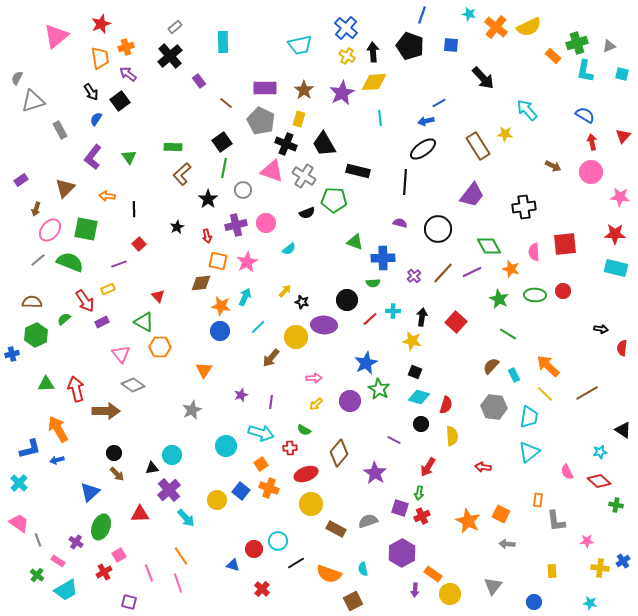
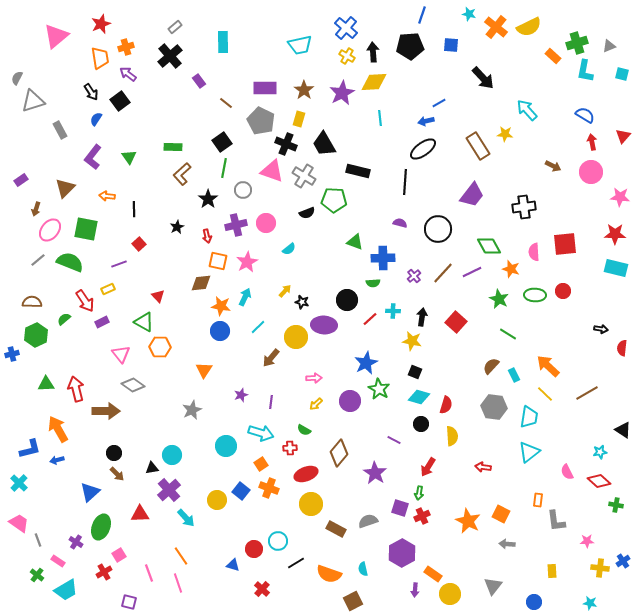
black pentagon at (410, 46): rotated 24 degrees counterclockwise
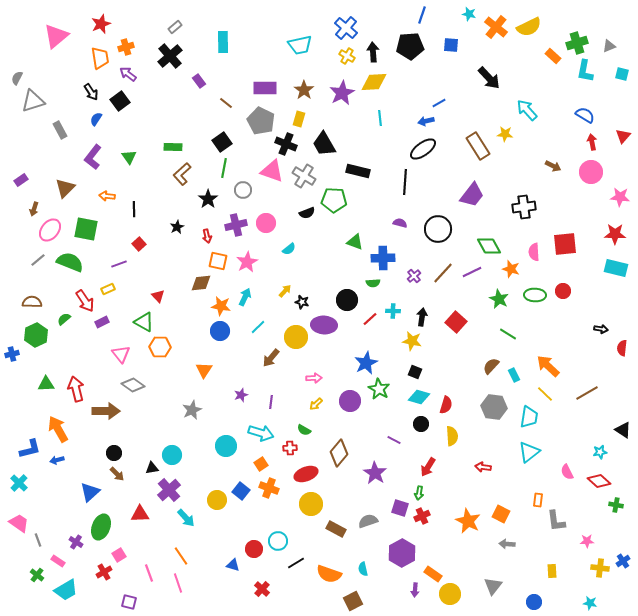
black arrow at (483, 78): moved 6 px right
brown arrow at (36, 209): moved 2 px left
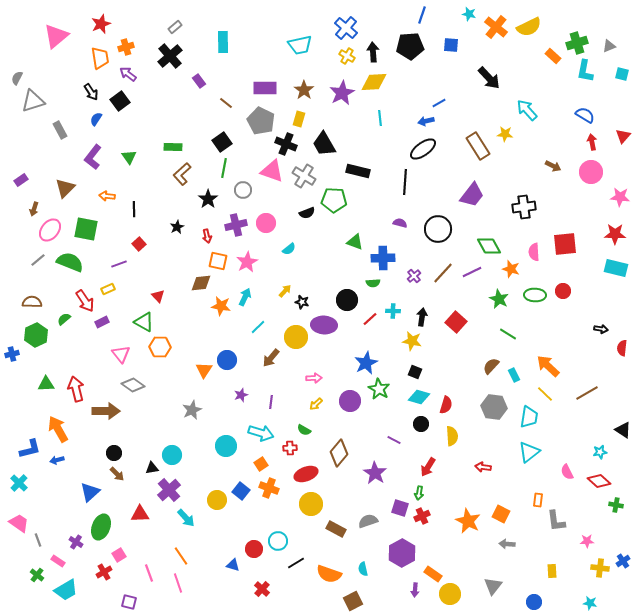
blue circle at (220, 331): moved 7 px right, 29 px down
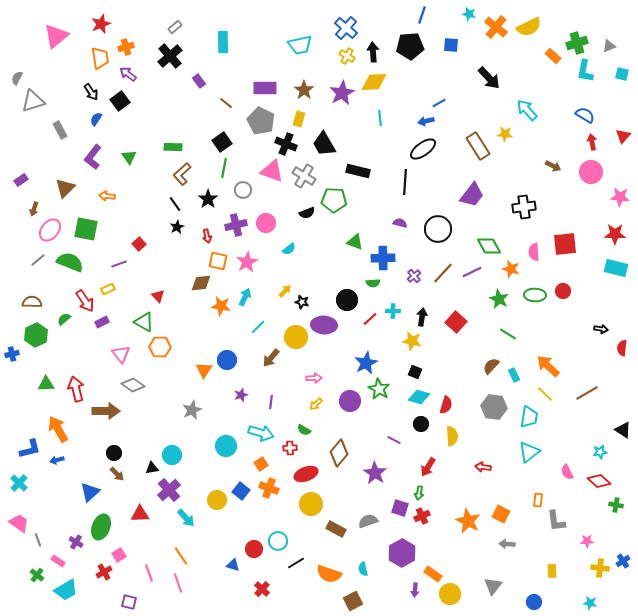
black line at (134, 209): moved 41 px right, 5 px up; rotated 35 degrees counterclockwise
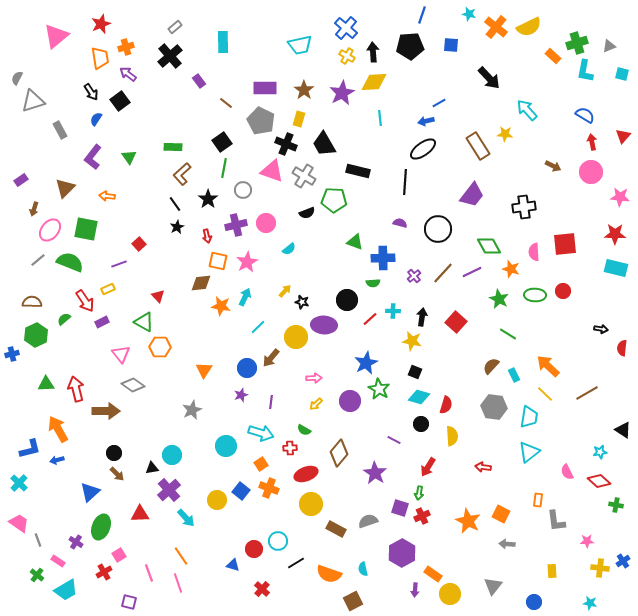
blue circle at (227, 360): moved 20 px right, 8 px down
